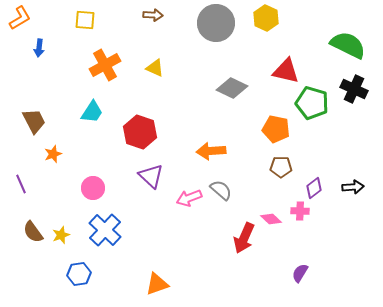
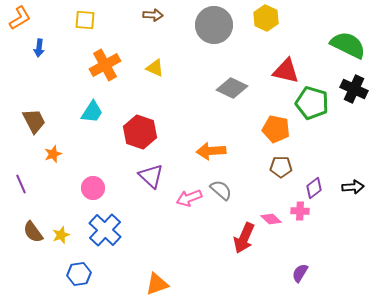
gray circle: moved 2 px left, 2 px down
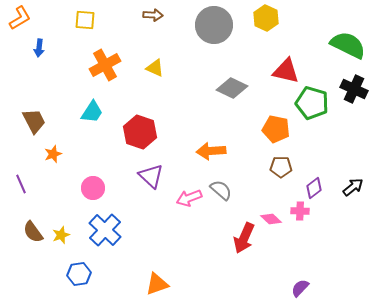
black arrow: rotated 35 degrees counterclockwise
purple semicircle: moved 15 px down; rotated 12 degrees clockwise
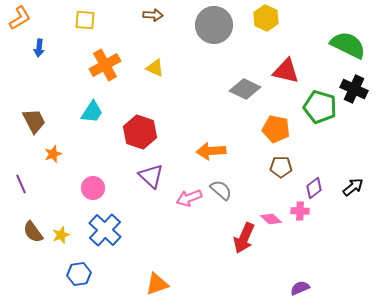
gray diamond: moved 13 px right, 1 px down
green pentagon: moved 8 px right, 4 px down
purple semicircle: rotated 24 degrees clockwise
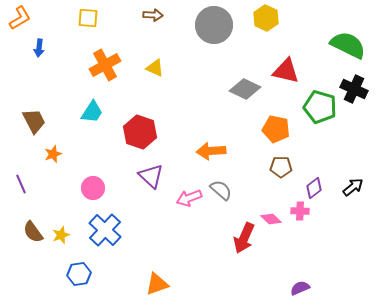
yellow square: moved 3 px right, 2 px up
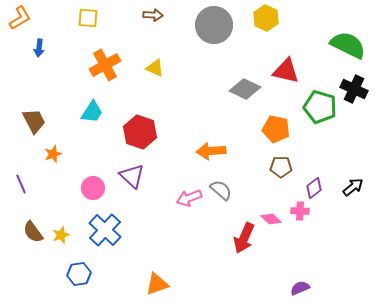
purple triangle: moved 19 px left
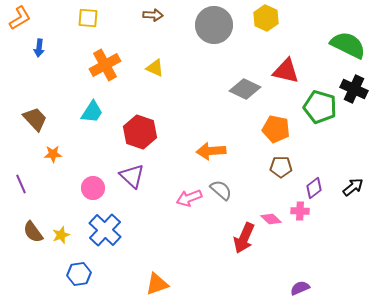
brown trapezoid: moved 1 px right, 2 px up; rotated 16 degrees counterclockwise
orange star: rotated 18 degrees clockwise
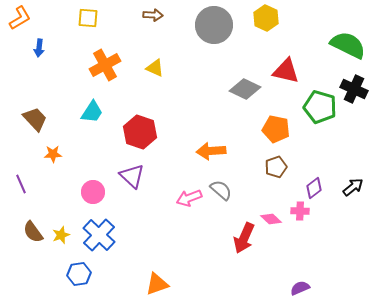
brown pentagon: moved 5 px left; rotated 20 degrees counterclockwise
pink circle: moved 4 px down
blue cross: moved 6 px left, 5 px down
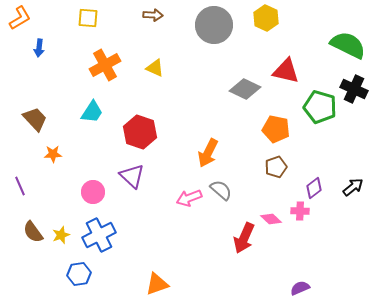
orange arrow: moved 3 px left, 2 px down; rotated 60 degrees counterclockwise
purple line: moved 1 px left, 2 px down
blue cross: rotated 20 degrees clockwise
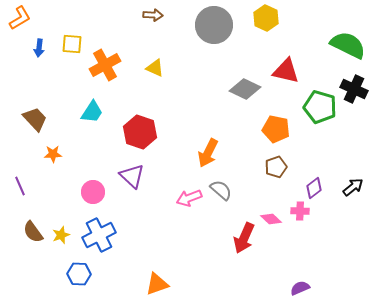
yellow square: moved 16 px left, 26 px down
blue hexagon: rotated 10 degrees clockwise
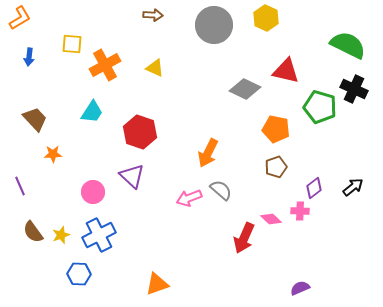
blue arrow: moved 10 px left, 9 px down
